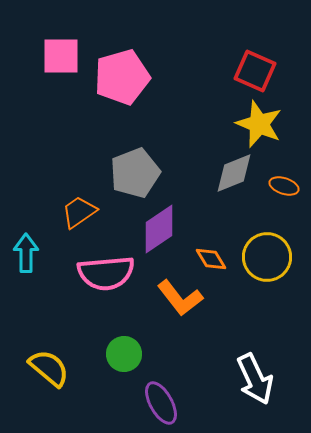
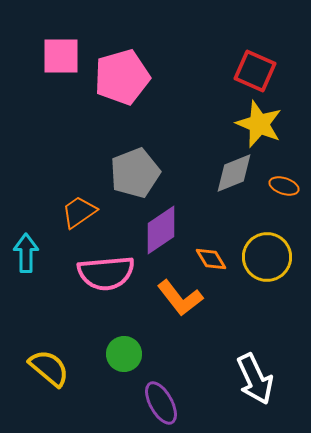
purple diamond: moved 2 px right, 1 px down
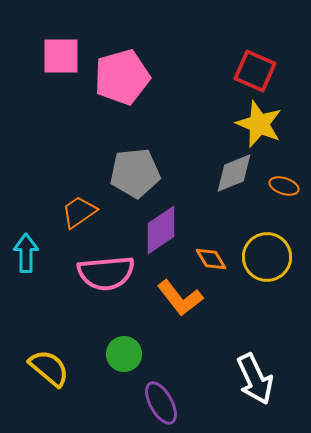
gray pentagon: rotated 15 degrees clockwise
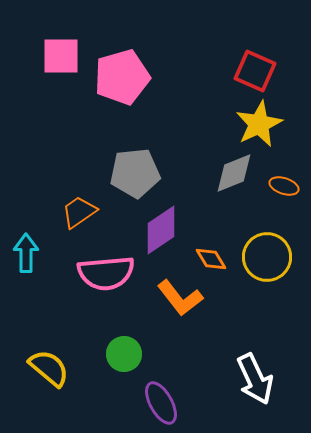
yellow star: rotated 24 degrees clockwise
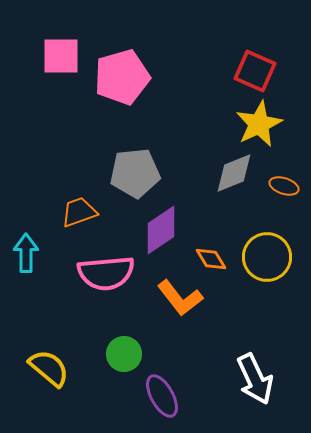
orange trapezoid: rotated 15 degrees clockwise
purple ellipse: moved 1 px right, 7 px up
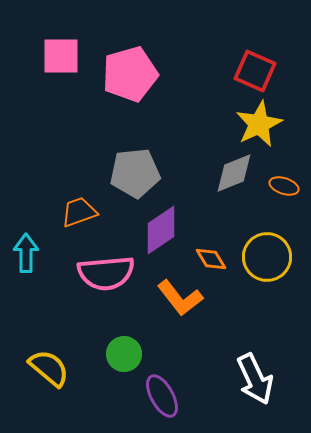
pink pentagon: moved 8 px right, 3 px up
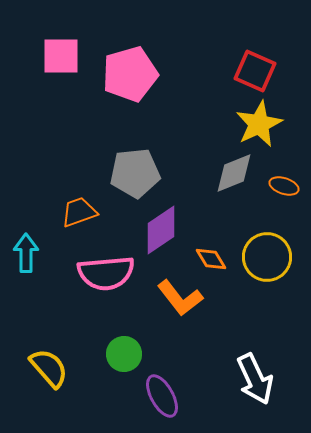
yellow semicircle: rotated 9 degrees clockwise
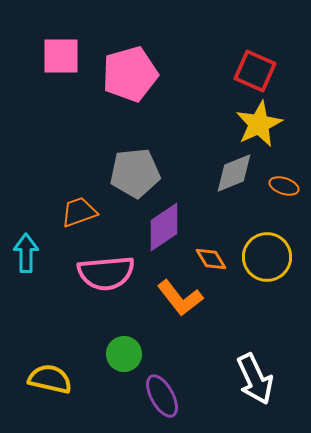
purple diamond: moved 3 px right, 3 px up
yellow semicircle: moved 1 px right, 11 px down; rotated 36 degrees counterclockwise
